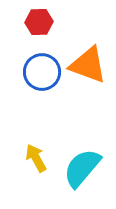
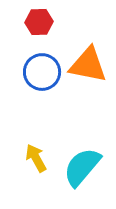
orange triangle: rotated 9 degrees counterclockwise
cyan semicircle: moved 1 px up
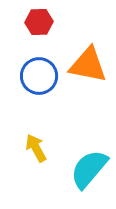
blue circle: moved 3 px left, 4 px down
yellow arrow: moved 10 px up
cyan semicircle: moved 7 px right, 2 px down
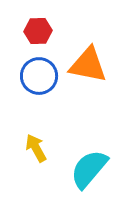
red hexagon: moved 1 px left, 9 px down
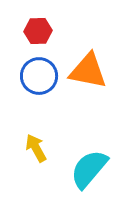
orange triangle: moved 6 px down
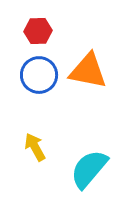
blue circle: moved 1 px up
yellow arrow: moved 1 px left, 1 px up
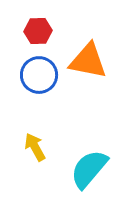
orange triangle: moved 10 px up
